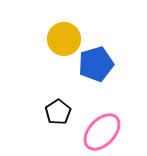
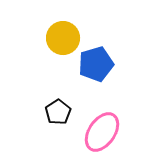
yellow circle: moved 1 px left, 1 px up
pink ellipse: rotated 9 degrees counterclockwise
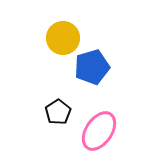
blue pentagon: moved 4 px left, 3 px down
pink ellipse: moved 3 px left, 1 px up
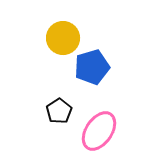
black pentagon: moved 1 px right, 1 px up
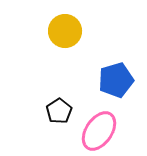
yellow circle: moved 2 px right, 7 px up
blue pentagon: moved 24 px right, 13 px down
